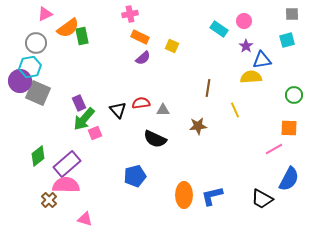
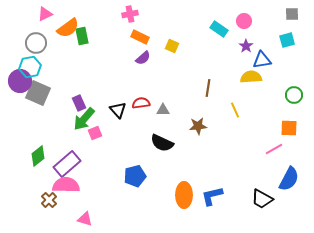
black semicircle at (155, 139): moved 7 px right, 4 px down
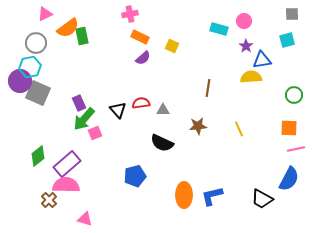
cyan rectangle at (219, 29): rotated 18 degrees counterclockwise
yellow line at (235, 110): moved 4 px right, 19 px down
pink line at (274, 149): moved 22 px right; rotated 18 degrees clockwise
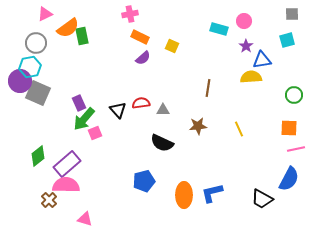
blue pentagon at (135, 176): moved 9 px right, 5 px down
blue L-shape at (212, 196): moved 3 px up
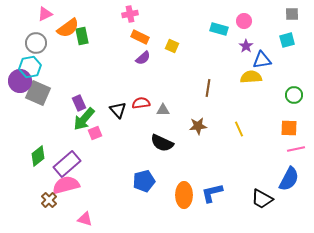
pink semicircle at (66, 185): rotated 16 degrees counterclockwise
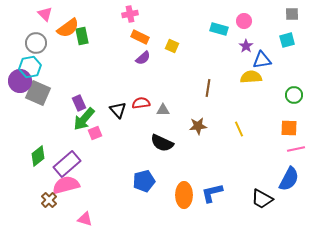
pink triangle at (45, 14): rotated 49 degrees counterclockwise
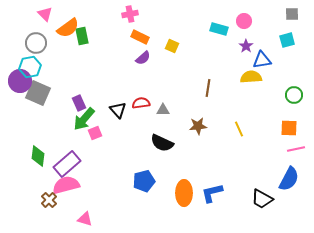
green diamond at (38, 156): rotated 45 degrees counterclockwise
orange ellipse at (184, 195): moved 2 px up
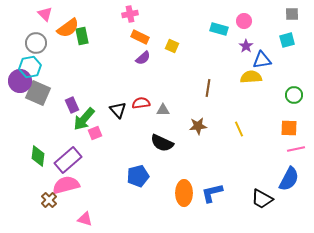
purple rectangle at (79, 103): moved 7 px left, 2 px down
purple rectangle at (67, 164): moved 1 px right, 4 px up
blue pentagon at (144, 181): moved 6 px left, 5 px up
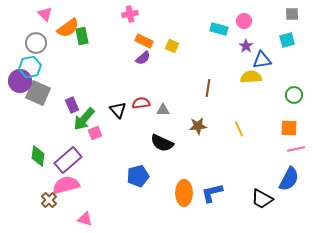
orange rectangle at (140, 37): moved 4 px right, 4 px down
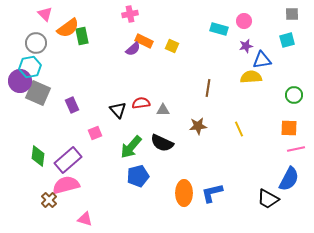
purple star at (246, 46): rotated 24 degrees clockwise
purple semicircle at (143, 58): moved 10 px left, 9 px up
green arrow at (84, 119): moved 47 px right, 28 px down
black trapezoid at (262, 199): moved 6 px right
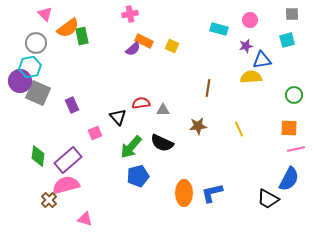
pink circle at (244, 21): moved 6 px right, 1 px up
black triangle at (118, 110): moved 7 px down
